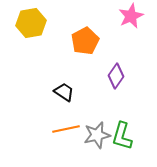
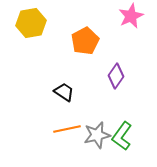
orange line: moved 1 px right
green L-shape: rotated 20 degrees clockwise
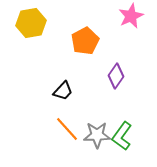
black trapezoid: moved 1 px left, 1 px up; rotated 100 degrees clockwise
orange line: rotated 60 degrees clockwise
gray star: rotated 12 degrees clockwise
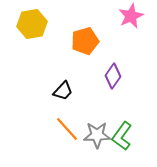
yellow hexagon: moved 1 px right, 1 px down
orange pentagon: rotated 12 degrees clockwise
purple diamond: moved 3 px left
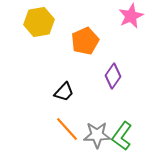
yellow hexagon: moved 7 px right, 2 px up
orange pentagon: rotated 8 degrees counterclockwise
black trapezoid: moved 1 px right, 1 px down
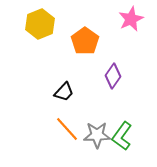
pink star: moved 3 px down
yellow hexagon: moved 1 px right, 2 px down; rotated 12 degrees counterclockwise
orange pentagon: rotated 12 degrees counterclockwise
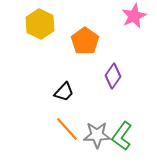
pink star: moved 3 px right, 3 px up
yellow hexagon: rotated 12 degrees counterclockwise
